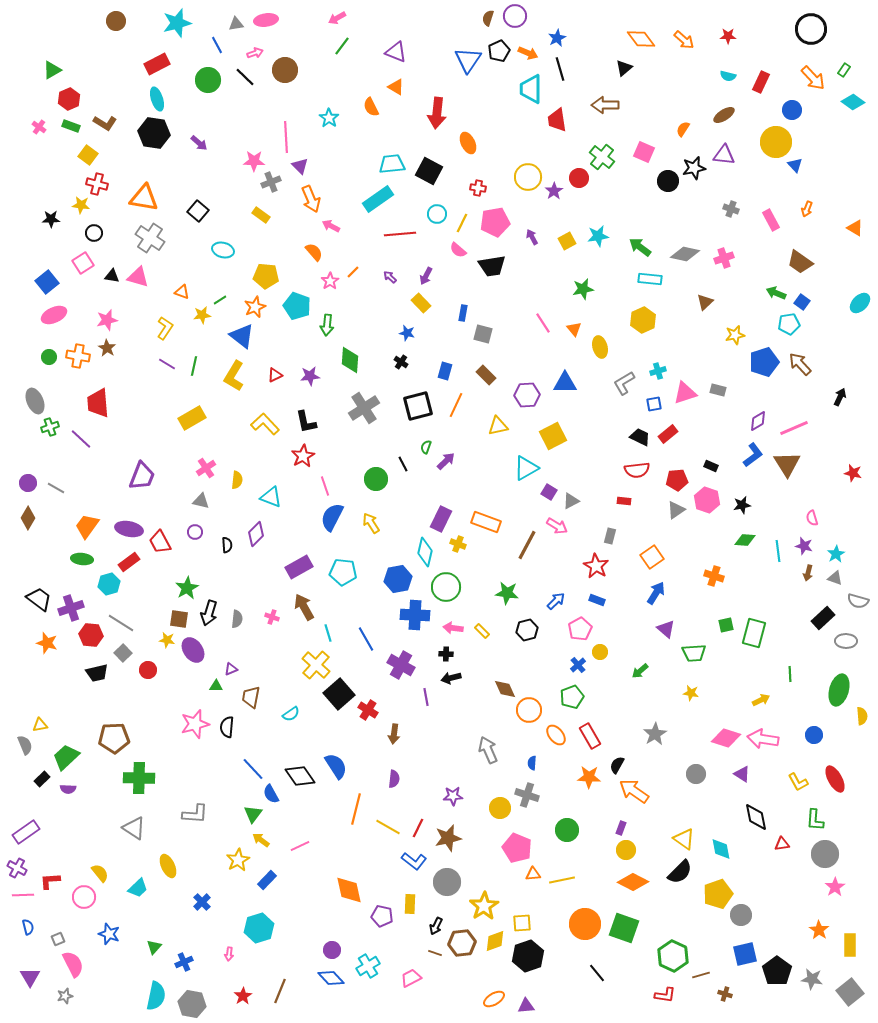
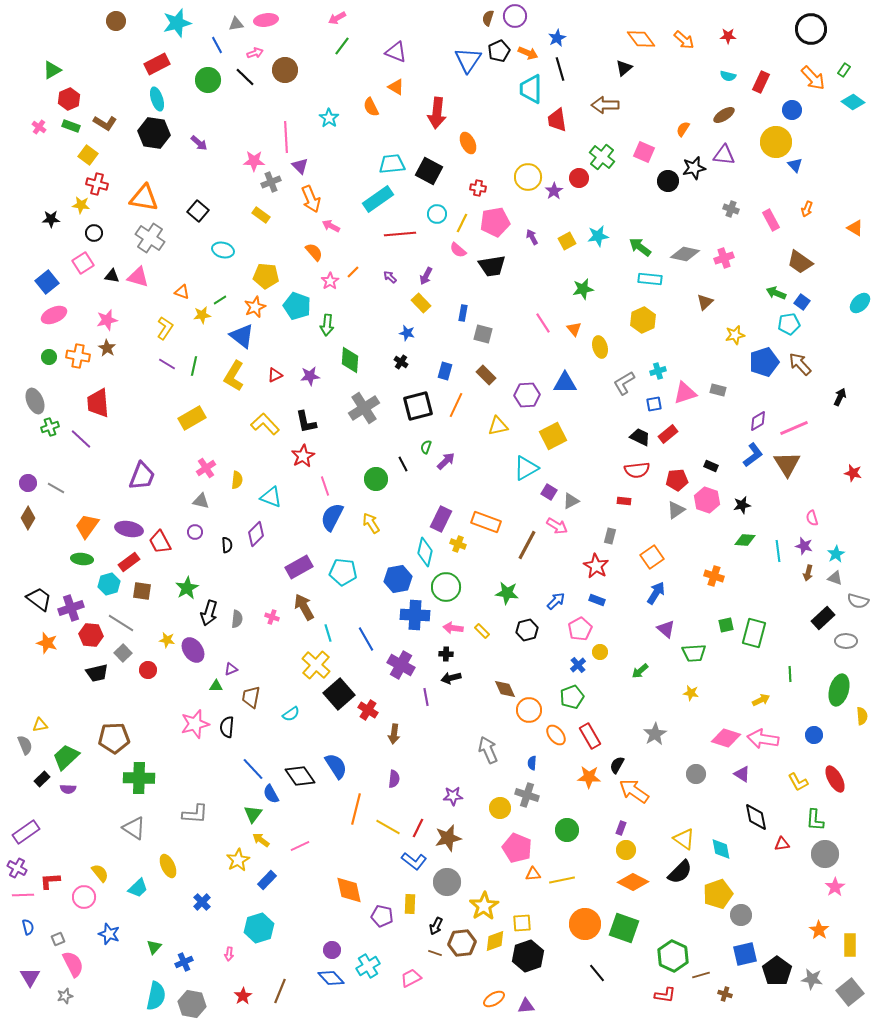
brown square at (179, 619): moved 37 px left, 28 px up
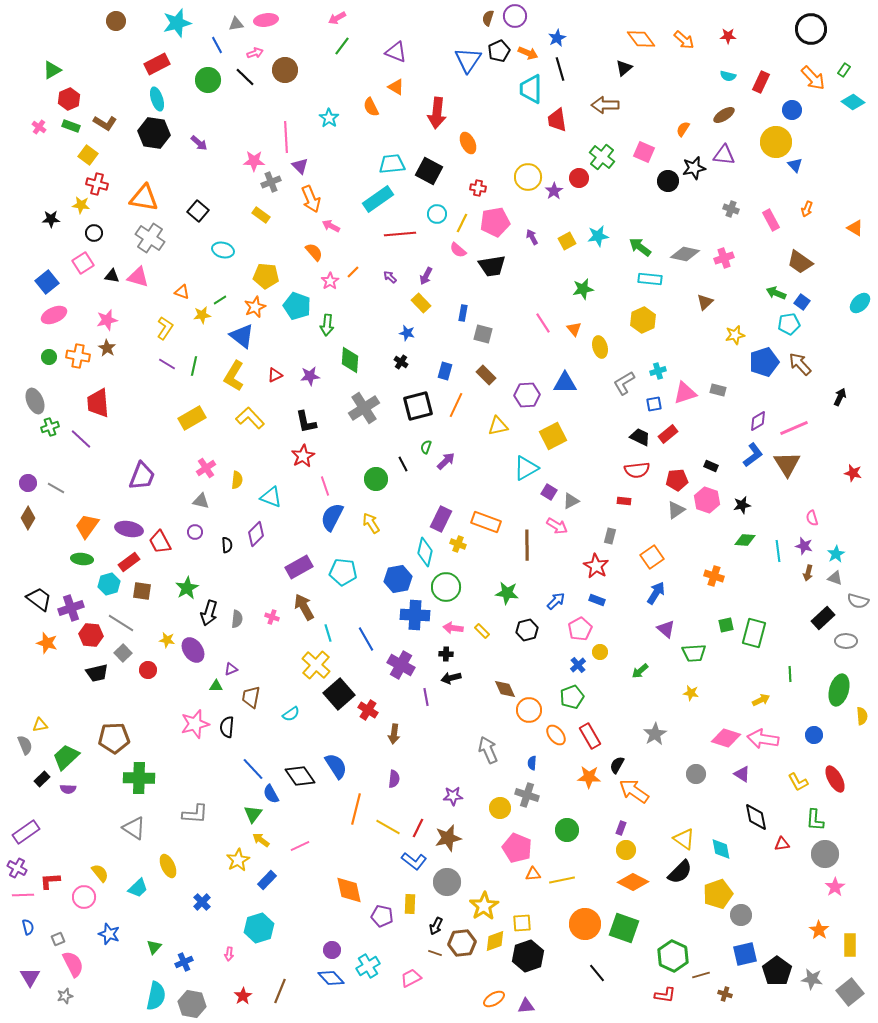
yellow L-shape at (265, 424): moved 15 px left, 6 px up
brown line at (527, 545): rotated 28 degrees counterclockwise
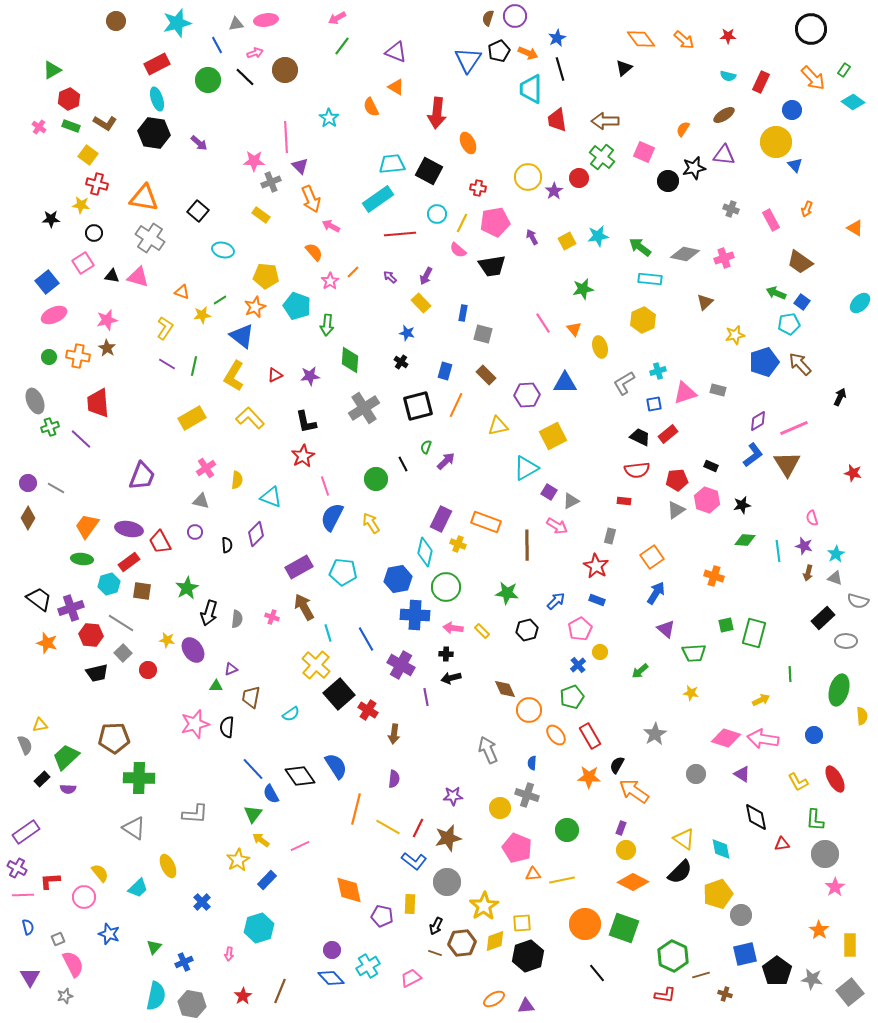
brown arrow at (605, 105): moved 16 px down
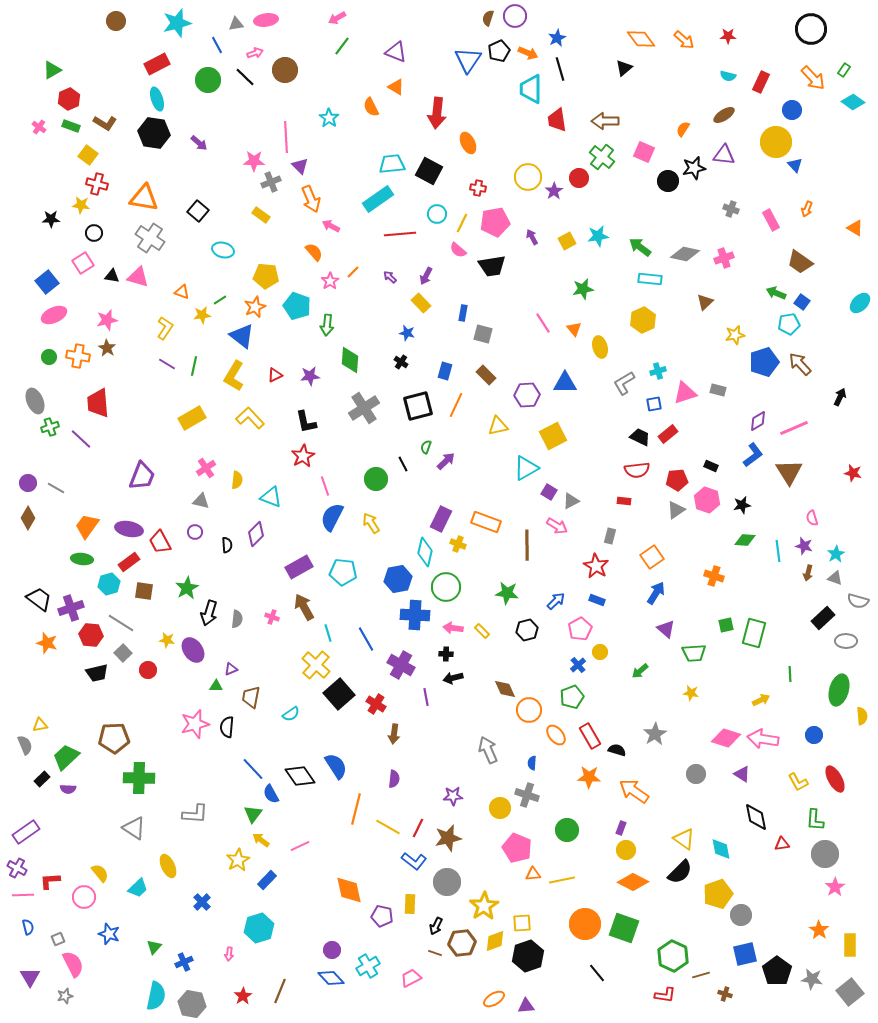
brown triangle at (787, 464): moved 2 px right, 8 px down
brown square at (142, 591): moved 2 px right
black arrow at (451, 678): moved 2 px right
red cross at (368, 710): moved 8 px right, 6 px up
black semicircle at (617, 765): moved 15 px up; rotated 78 degrees clockwise
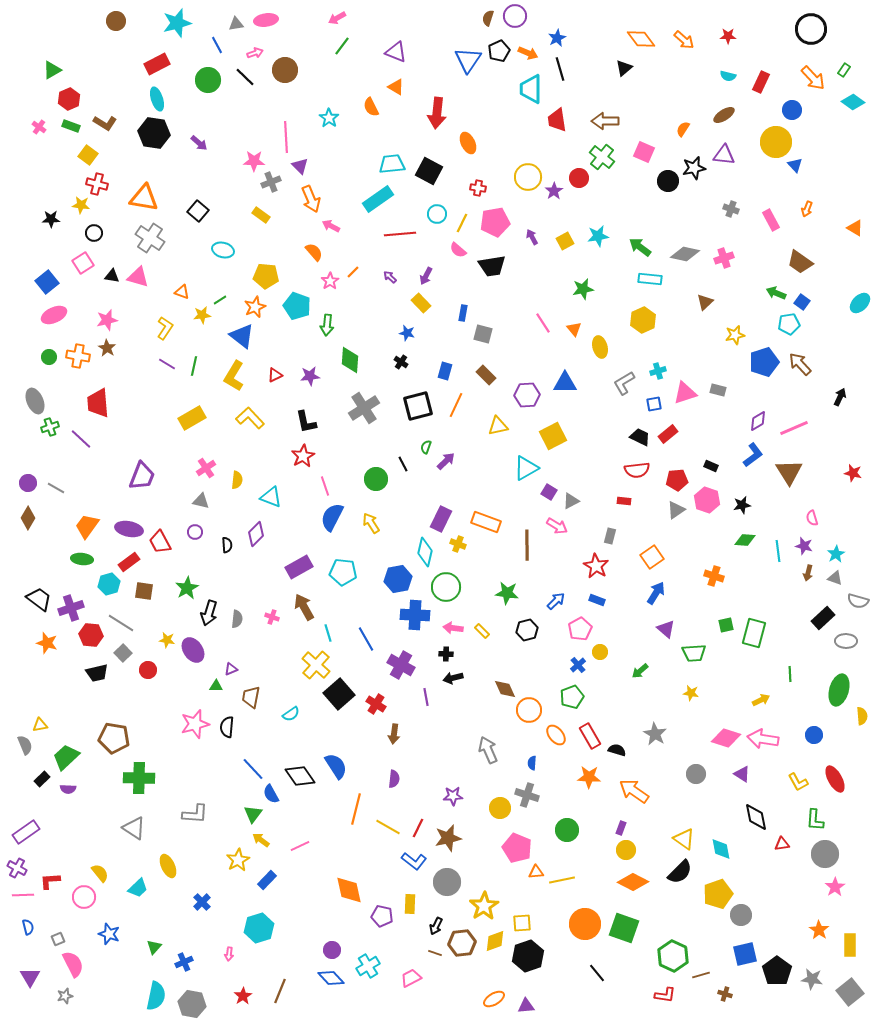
yellow square at (567, 241): moved 2 px left
gray star at (655, 734): rotated 10 degrees counterclockwise
brown pentagon at (114, 738): rotated 12 degrees clockwise
orange triangle at (533, 874): moved 3 px right, 2 px up
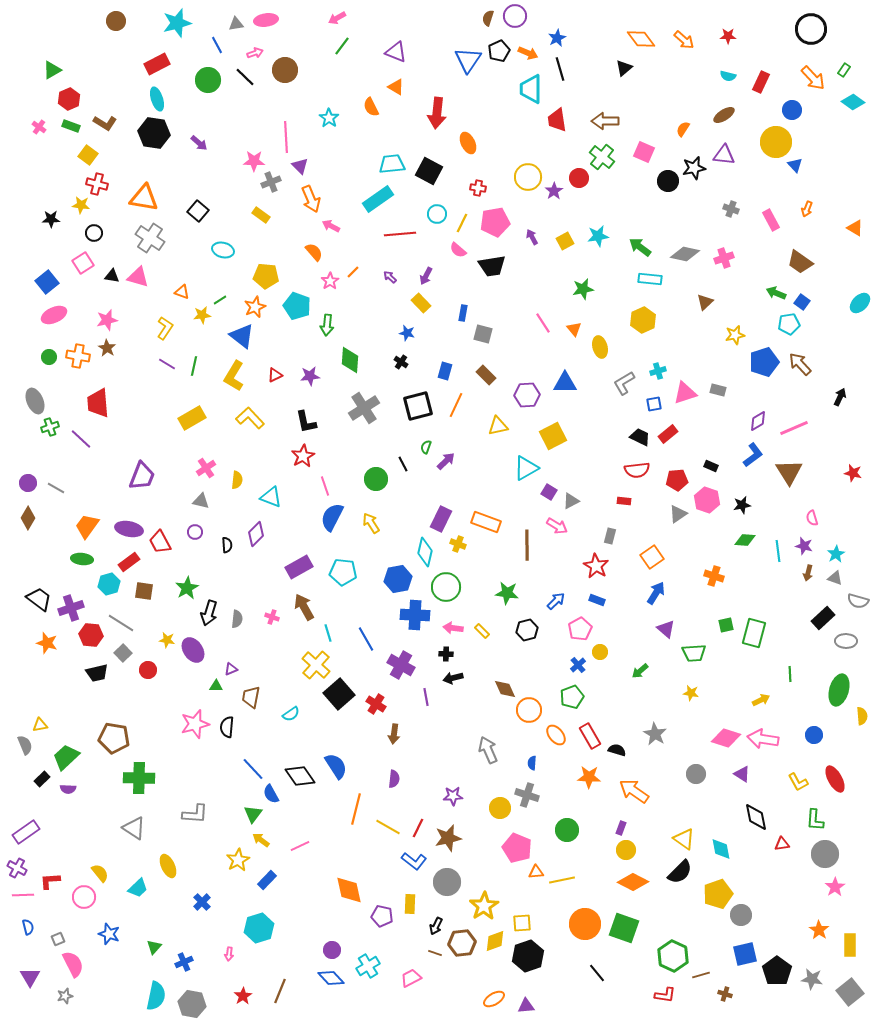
gray triangle at (676, 510): moved 2 px right, 4 px down
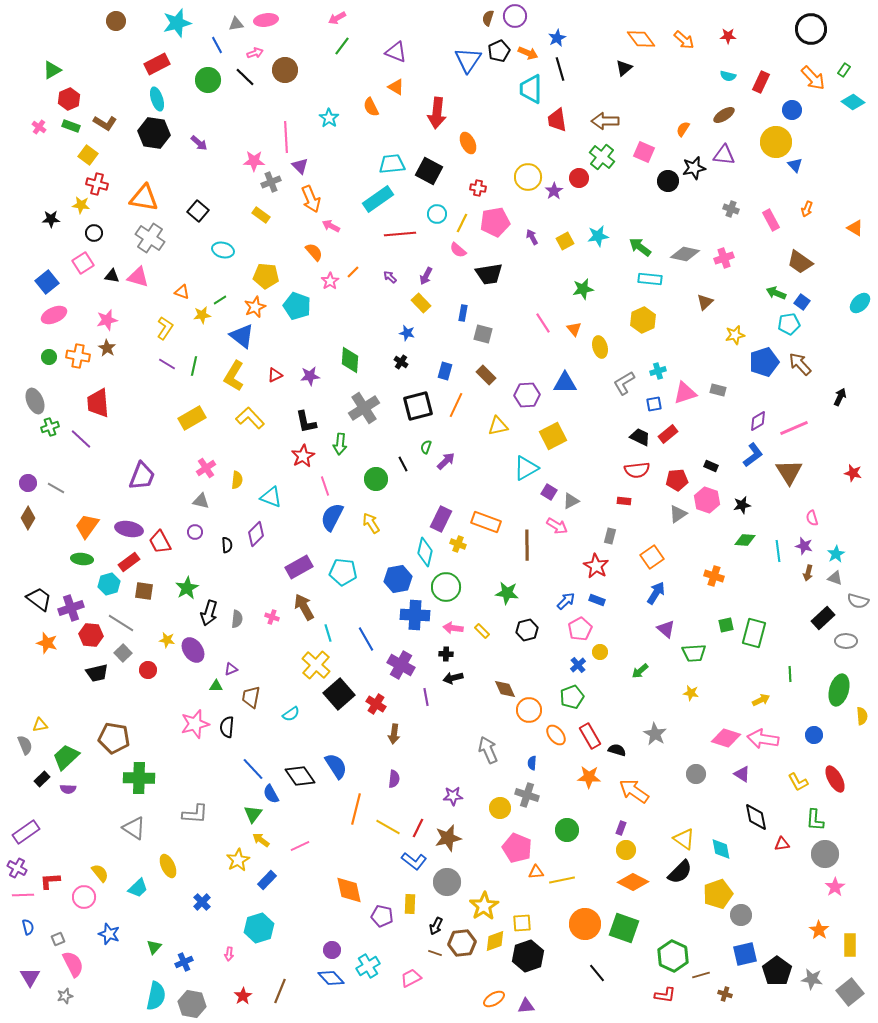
black trapezoid at (492, 266): moved 3 px left, 8 px down
green arrow at (327, 325): moved 13 px right, 119 px down
blue arrow at (556, 601): moved 10 px right
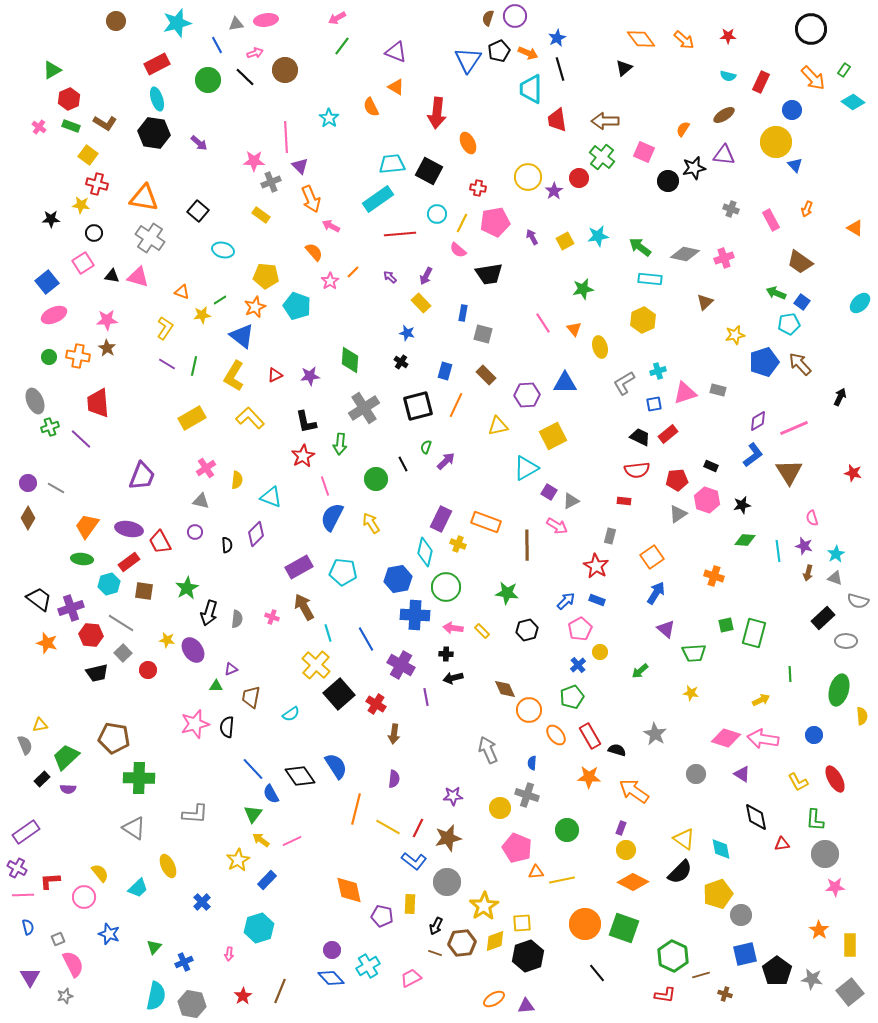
pink star at (107, 320): rotated 10 degrees clockwise
pink line at (300, 846): moved 8 px left, 5 px up
pink star at (835, 887): rotated 30 degrees clockwise
